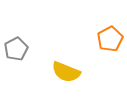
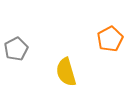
yellow semicircle: rotated 52 degrees clockwise
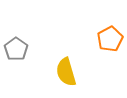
gray pentagon: rotated 10 degrees counterclockwise
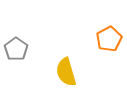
orange pentagon: moved 1 px left
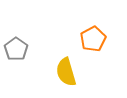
orange pentagon: moved 16 px left
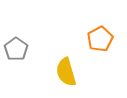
orange pentagon: moved 7 px right
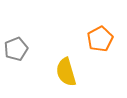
gray pentagon: rotated 15 degrees clockwise
